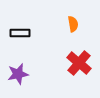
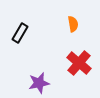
black rectangle: rotated 60 degrees counterclockwise
purple star: moved 21 px right, 9 px down
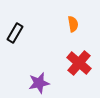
black rectangle: moved 5 px left
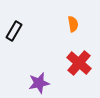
black rectangle: moved 1 px left, 2 px up
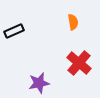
orange semicircle: moved 2 px up
black rectangle: rotated 36 degrees clockwise
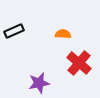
orange semicircle: moved 10 px left, 12 px down; rotated 77 degrees counterclockwise
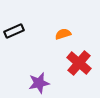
orange semicircle: rotated 21 degrees counterclockwise
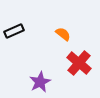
orange semicircle: rotated 56 degrees clockwise
purple star: moved 1 px right, 1 px up; rotated 15 degrees counterclockwise
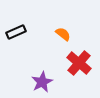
black rectangle: moved 2 px right, 1 px down
purple star: moved 2 px right
